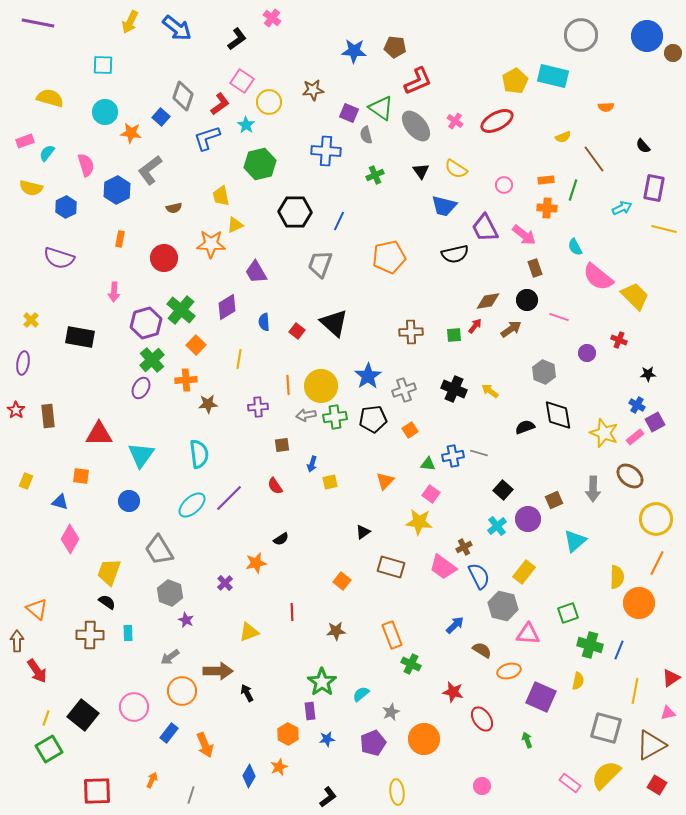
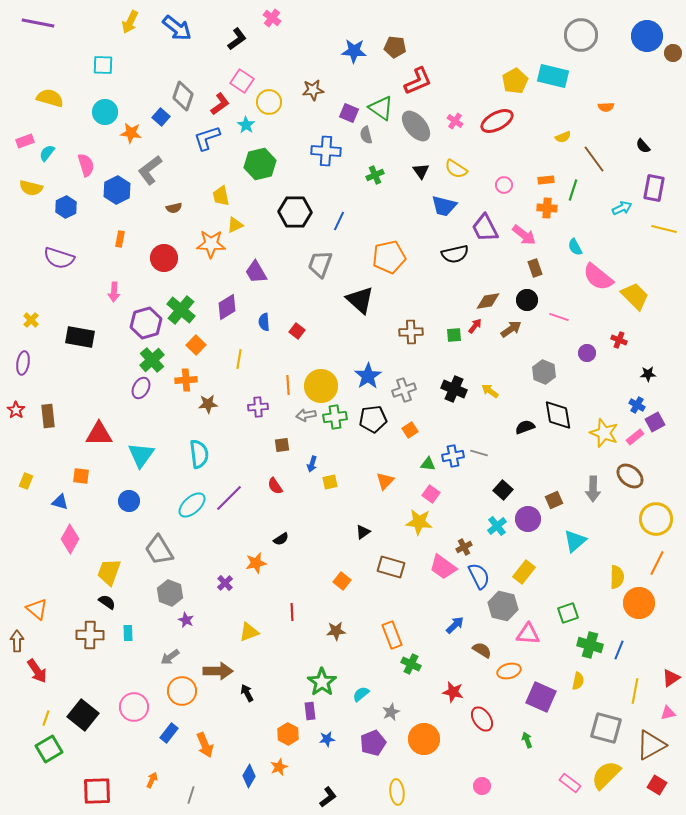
black triangle at (334, 323): moved 26 px right, 23 px up
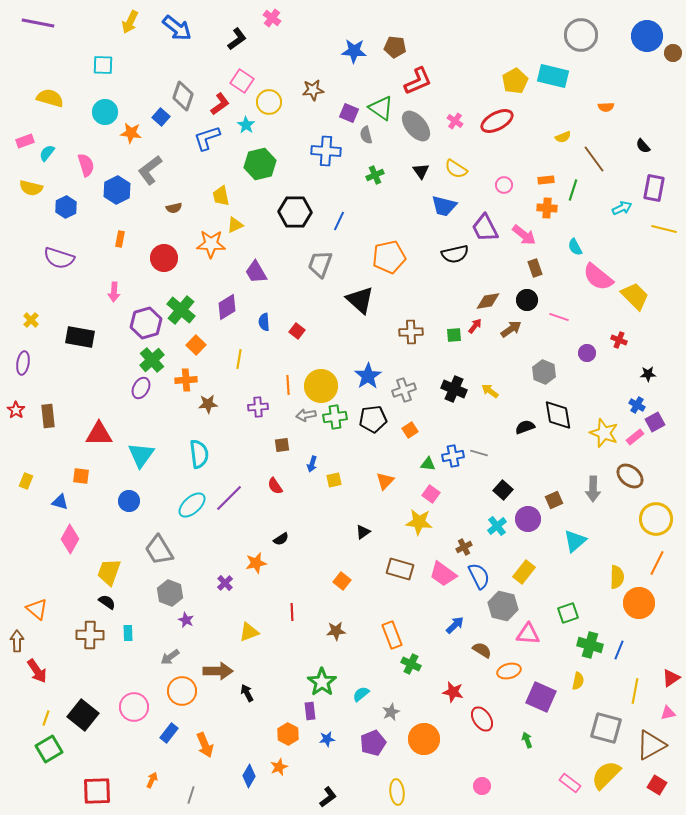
yellow square at (330, 482): moved 4 px right, 2 px up
brown rectangle at (391, 567): moved 9 px right, 2 px down
pink trapezoid at (443, 567): moved 7 px down
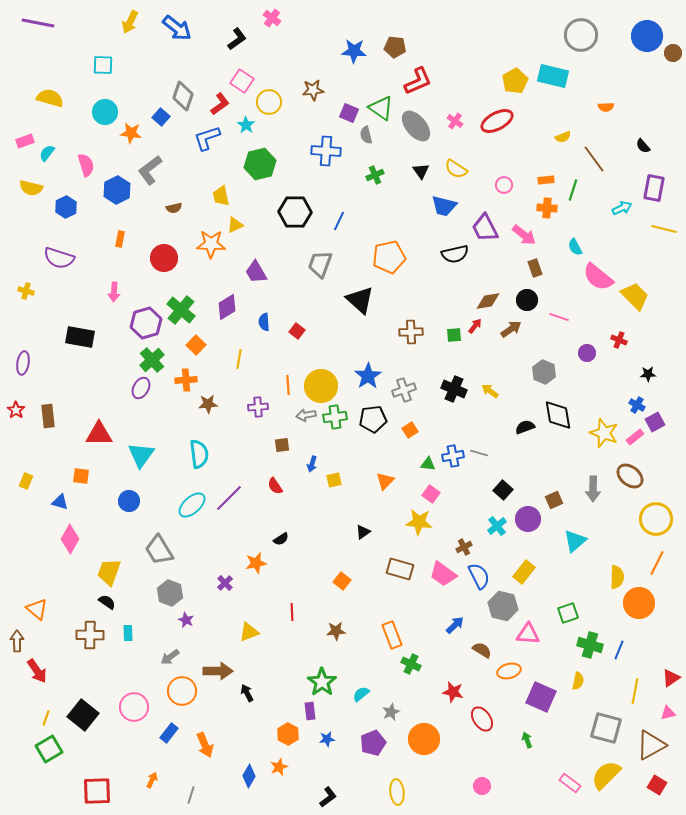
yellow cross at (31, 320): moved 5 px left, 29 px up; rotated 28 degrees counterclockwise
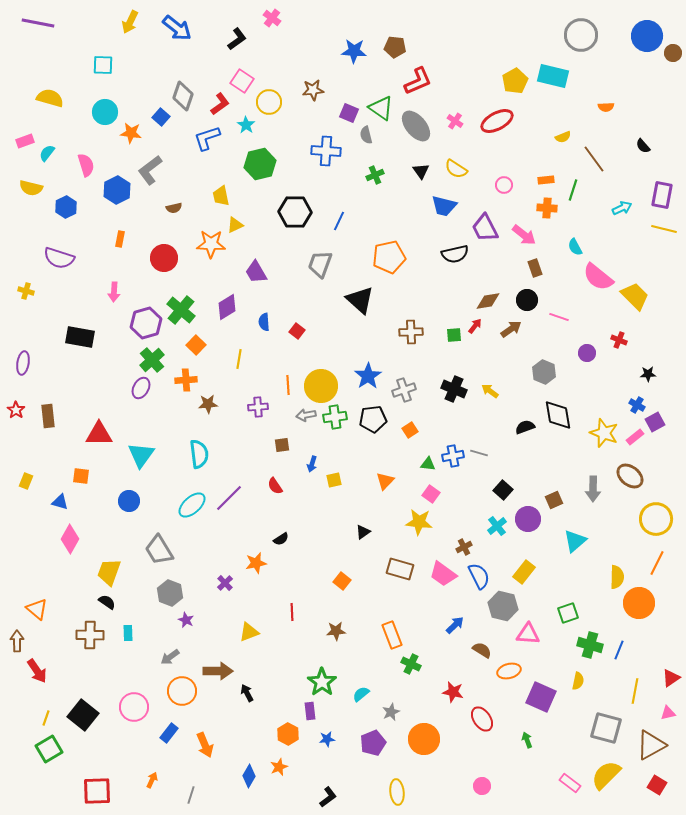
purple rectangle at (654, 188): moved 8 px right, 7 px down
